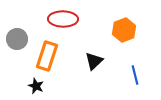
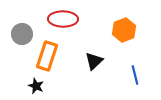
gray circle: moved 5 px right, 5 px up
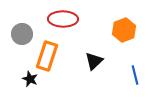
black star: moved 6 px left, 7 px up
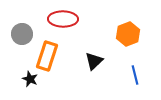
orange hexagon: moved 4 px right, 4 px down
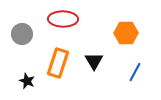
orange hexagon: moved 2 px left, 1 px up; rotated 20 degrees clockwise
orange rectangle: moved 11 px right, 7 px down
black triangle: rotated 18 degrees counterclockwise
blue line: moved 3 px up; rotated 42 degrees clockwise
black star: moved 3 px left, 2 px down
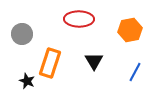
red ellipse: moved 16 px right
orange hexagon: moved 4 px right, 3 px up; rotated 10 degrees counterclockwise
orange rectangle: moved 8 px left
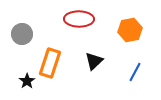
black triangle: rotated 18 degrees clockwise
black star: rotated 14 degrees clockwise
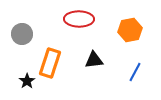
black triangle: moved 1 px up; rotated 36 degrees clockwise
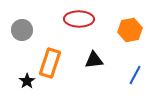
gray circle: moved 4 px up
blue line: moved 3 px down
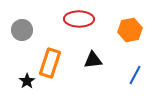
black triangle: moved 1 px left
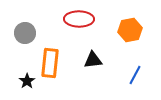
gray circle: moved 3 px right, 3 px down
orange rectangle: rotated 12 degrees counterclockwise
